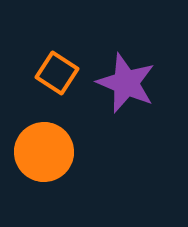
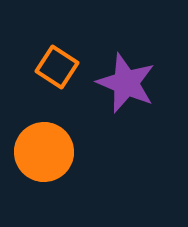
orange square: moved 6 px up
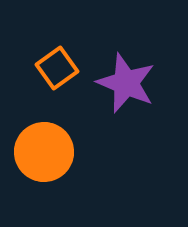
orange square: moved 1 px down; rotated 21 degrees clockwise
